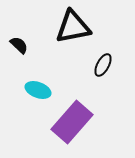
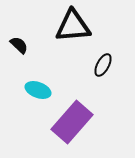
black triangle: moved 1 px up; rotated 6 degrees clockwise
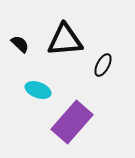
black triangle: moved 8 px left, 14 px down
black semicircle: moved 1 px right, 1 px up
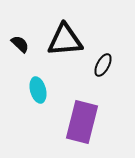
cyan ellipse: rotated 55 degrees clockwise
purple rectangle: moved 10 px right; rotated 27 degrees counterclockwise
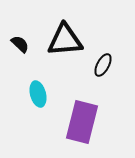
cyan ellipse: moved 4 px down
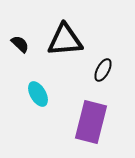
black ellipse: moved 5 px down
cyan ellipse: rotated 15 degrees counterclockwise
purple rectangle: moved 9 px right
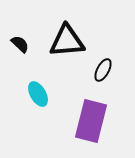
black triangle: moved 2 px right, 1 px down
purple rectangle: moved 1 px up
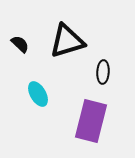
black triangle: rotated 12 degrees counterclockwise
black ellipse: moved 2 px down; rotated 25 degrees counterclockwise
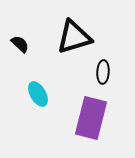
black triangle: moved 7 px right, 4 px up
purple rectangle: moved 3 px up
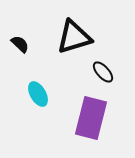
black ellipse: rotated 45 degrees counterclockwise
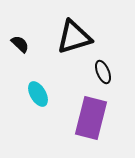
black ellipse: rotated 20 degrees clockwise
